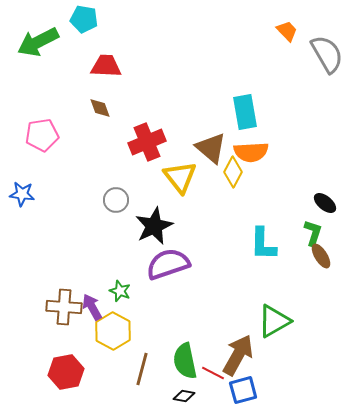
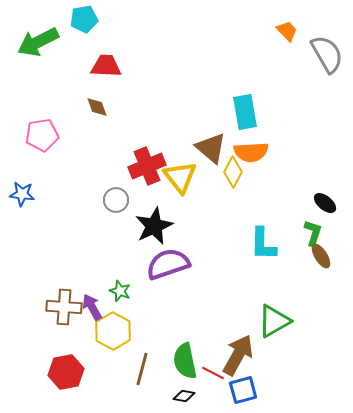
cyan pentagon: rotated 20 degrees counterclockwise
brown diamond: moved 3 px left, 1 px up
red cross: moved 24 px down
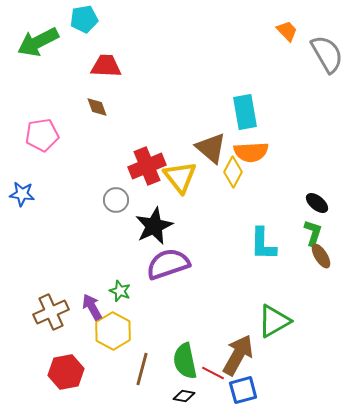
black ellipse: moved 8 px left
brown cross: moved 13 px left, 5 px down; rotated 28 degrees counterclockwise
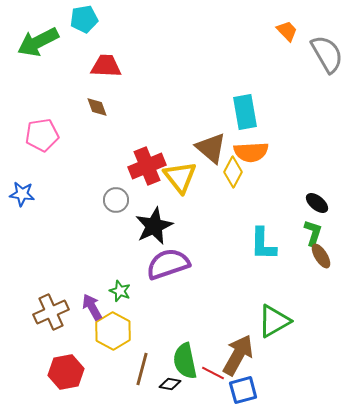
black diamond: moved 14 px left, 12 px up
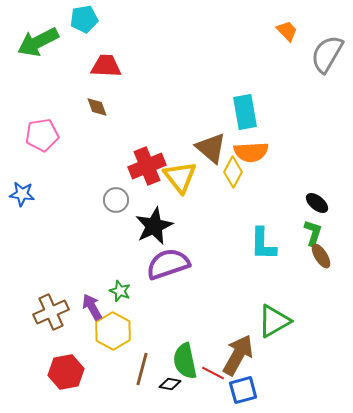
gray semicircle: rotated 120 degrees counterclockwise
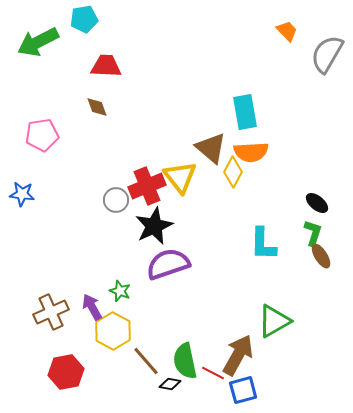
red cross: moved 20 px down
brown line: moved 4 px right, 8 px up; rotated 56 degrees counterclockwise
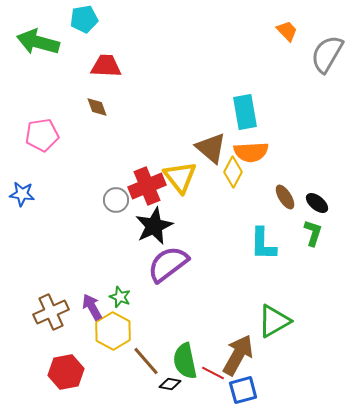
green arrow: rotated 42 degrees clockwise
brown ellipse: moved 36 px left, 59 px up
purple semicircle: rotated 18 degrees counterclockwise
green star: moved 6 px down
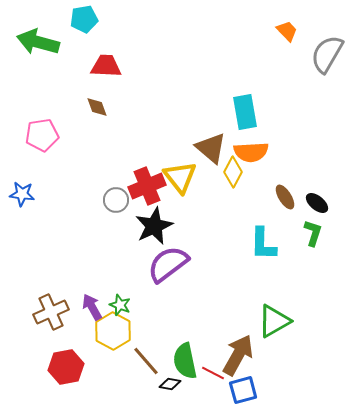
green star: moved 8 px down
red hexagon: moved 5 px up
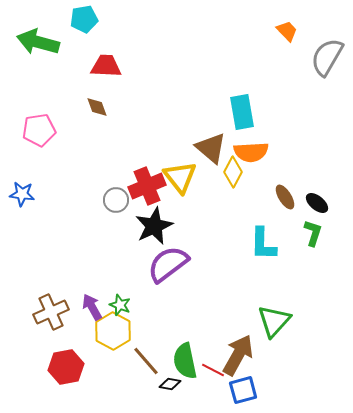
gray semicircle: moved 3 px down
cyan rectangle: moved 3 px left
pink pentagon: moved 3 px left, 5 px up
green triangle: rotated 18 degrees counterclockwise
red line: moved 3 px up
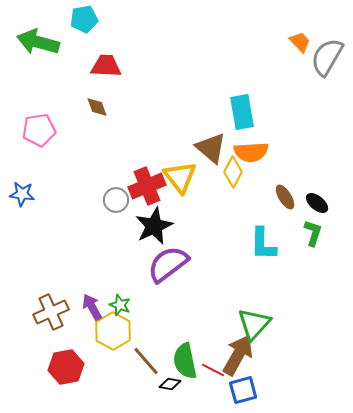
orange trapezoid: moved 13 px right, 11 px down
green triangle: moved 20 px left, 3 px down
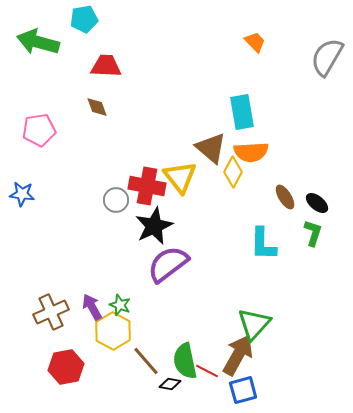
orange trapezoid: moved 45 px left
red cross: rotated 33 degrees clockwise
red line: moved 6 px left, 1 px down
